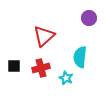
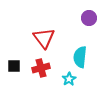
red triangle: moved 2 px down; rotated 25 degrees counterclockwise
cyan star: moved 3 px right, 1 px down; rotated 16 degrees clockwise
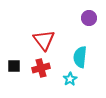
red triangle: moved 2 px down
cyan star: moved 1 px right
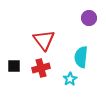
cyan semicircle: moved 1 px right
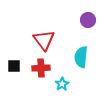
purple circle: moved 1 px left, 2 px down
red cross: rotated 12 degrees clockwise
cyan star: moved 8 px left, 5 px down
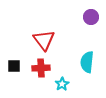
purple circle: moved 3 px right, 3 px up
cyan semicircle: moved 6 px right, 5 px down
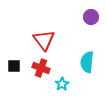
red cross: rotated 24 degrees clockwise
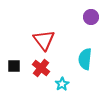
cyan semicircle: moved 2 px left, 3 px up
red cross: rotated 18 degrees clockwise
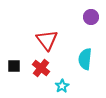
red triangle: moved 3 px right
cyan star: moved 2 px down
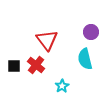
purple circle: moved 15 px down
cyan semicircle: rotated 20 degrees counterclockwise
red cross: moved 5 px left, 3 px up
